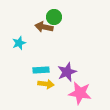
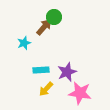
brown arrow: rotated 120 degrees clockwise
cyan star: moved 5 px right
yellow arrow: moved 5 px down; rotated 126 degrees clockwise
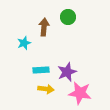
green circle: moved 14 px right
brown arrow: rotated 36 degrees counterclockwise
yellow arrow: rotated 126 degrees counterclockwise
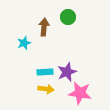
cyan rectangle: moved 4 px right, 2 px down
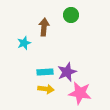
green circle: moved 3 px right, 2 px up
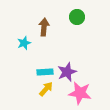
green circle: moved 6 px right, 2 px down
yellow arrow: rotated 56 degrees counterclockwise
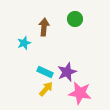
green circle: moved 2 px left, 2 px down
cyan rectangle: rotated 28 degrees clockwise
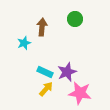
brown arrow: moved 2 px left
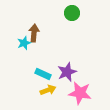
green circle: moved 3 px left, 6 px up
brown arrow: moved 8 px left, 6 px down
cyan rectangle: moved 2 px left, 2 px down
yellow arrow: moved 2 px right, 1 px down; rotated 28 degrees clockwise
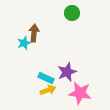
cyan rectangle: moved 3 px right, 4 px down
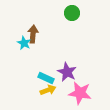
brown arrow: moved 1 px left, 1 px down
cyan star: rotated 24 degrees counterclockwise
purple star: rotated 24 degrees counterclockwise
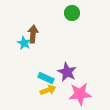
pink star: moved 1 px down; rotated 15 degrees counterclockwise
